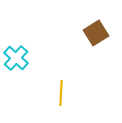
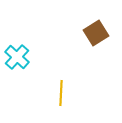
cyan cross: moved 1 px right, 1 px up
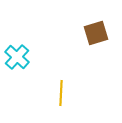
brown square: rotated 15 degrees clockwise
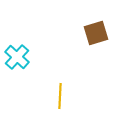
yellow line: moved 1 px left, 3 px down
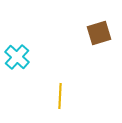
brown square: moved 3 px right
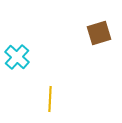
yellow line: moved 10 px left, 3 px down
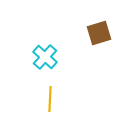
cyan cross: moved 28 px right
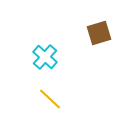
yellow line: rotated 50 degrees counterclockwise
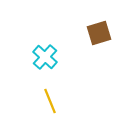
yellow line: moved 2 px down; rotated 25 degrees clockwise
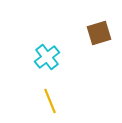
cyan cross: moved 2 px right; rotated 10 degrees clockwise
